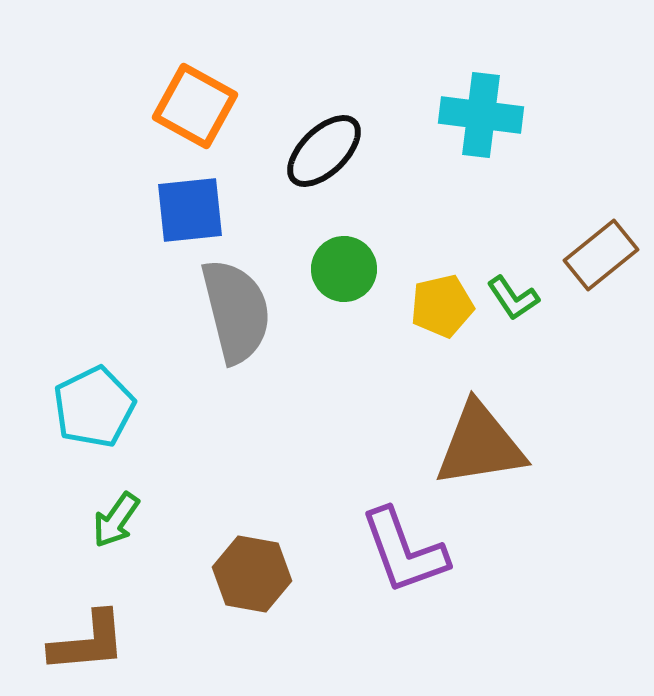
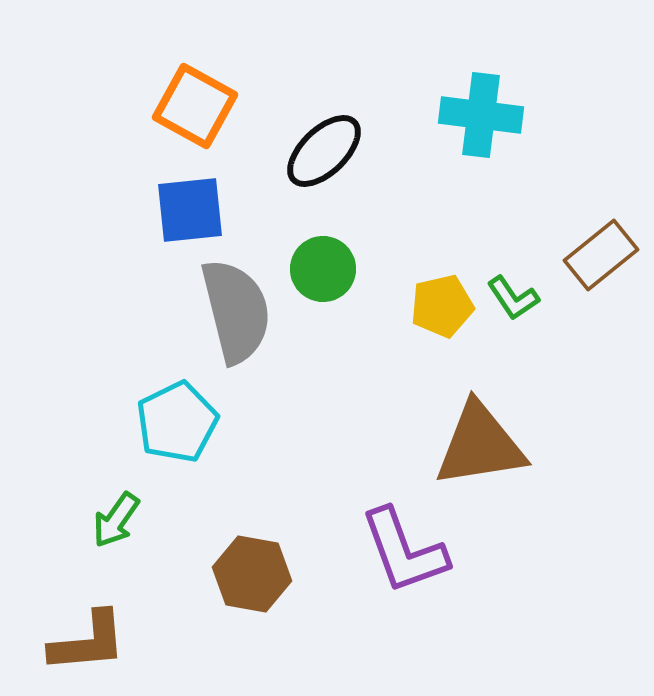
green circle: moved 21 px left
cyan pentagon: moved 83 px right, 15 px down
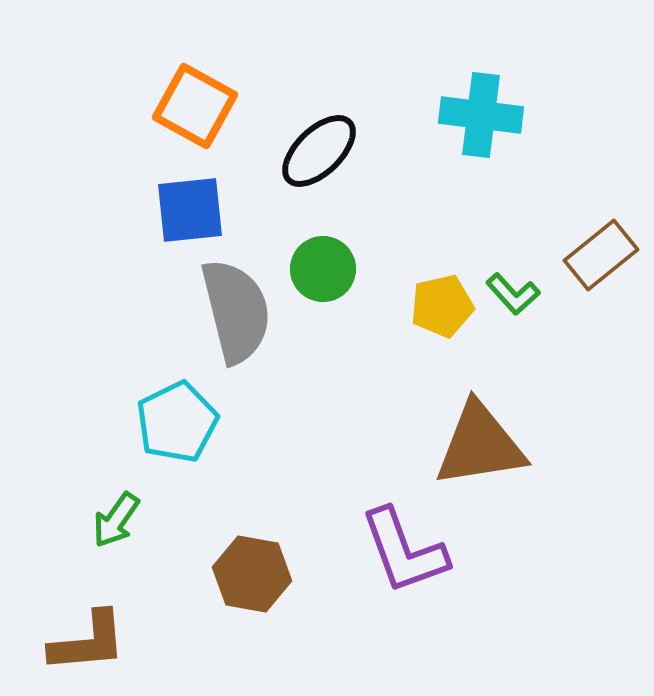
black ellipse: moved 5 px left
green L-shape: moved 4 px up; rotated 8 degrees counterclockwise
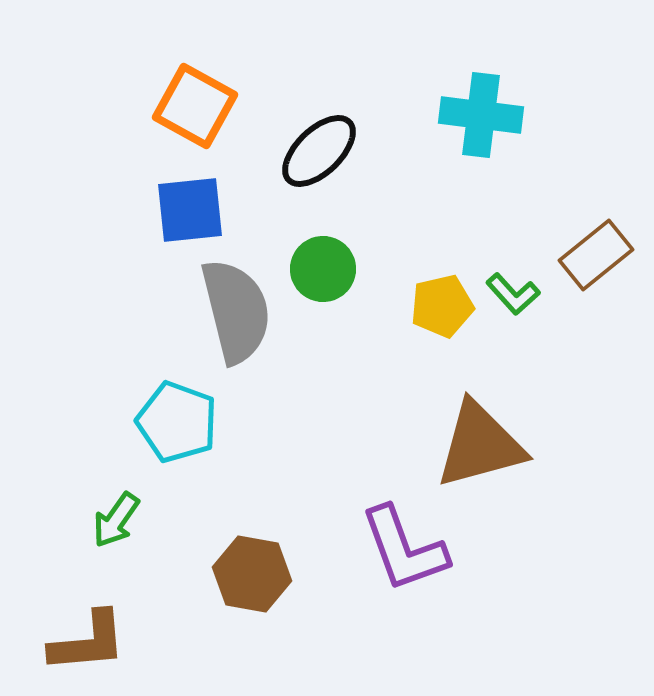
brown rectangle: moved 5 px left
cyan pentagon: rotated 26 degrees counterclockwise
brown triangle: rotated 6 degrees counterclockwise
purple L-shape: moved 2 px up
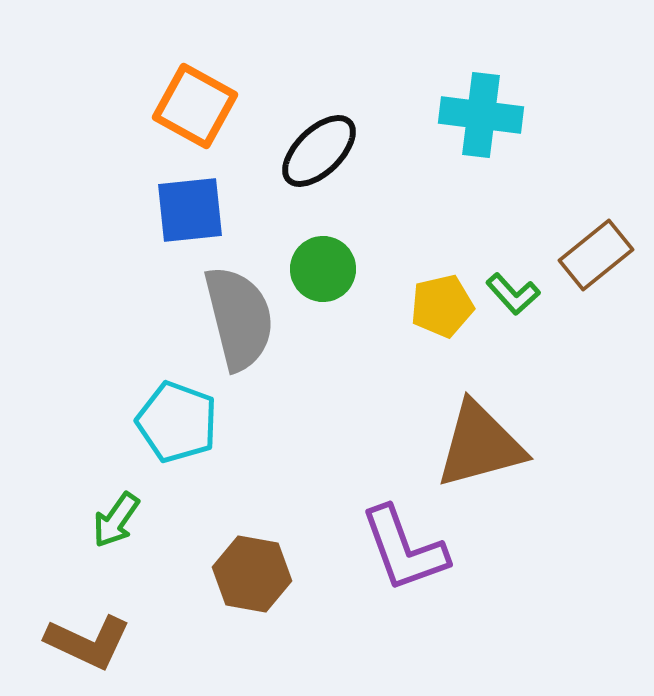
gray semicircle: moved 3 px right, 7 px down
brown L-shape: rotated 30 degrees clockwise
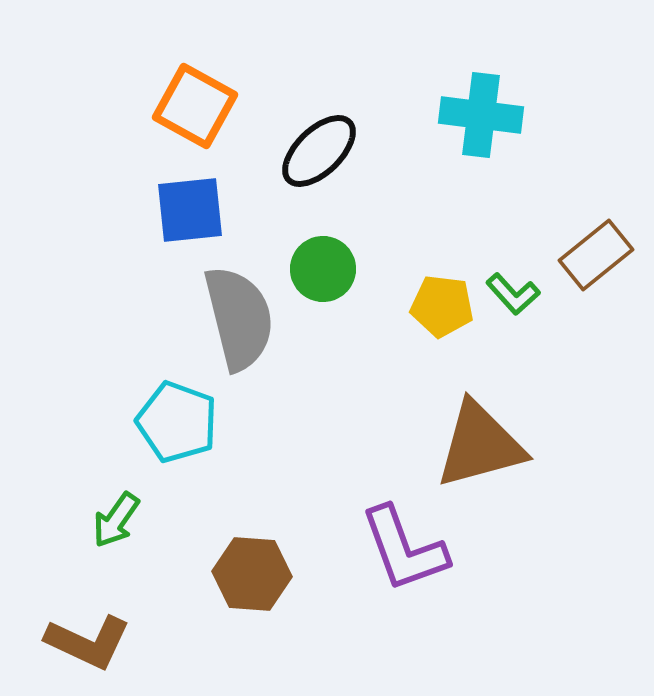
yellow pentagon: rotated 20 degrees clockwise
brown hexagon: rotated 6 degrees counterclockwise
